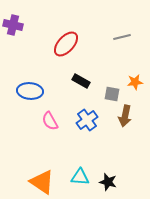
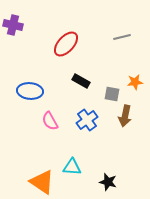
cyan triangle: moved 8 px left, 10 px up
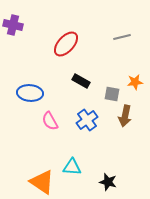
blue ellipse: moved 2 px down
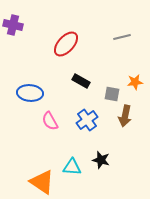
black star: moved 7 px left, 22 px up
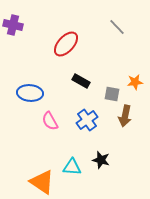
gray line: moved 5 px left, 10 px up; rotated 60 degrees clockwise
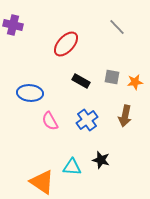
gray square: moved 17 px up
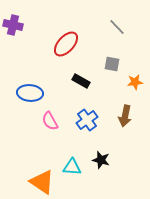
gray square: moved 13 px up
